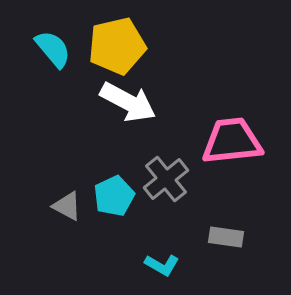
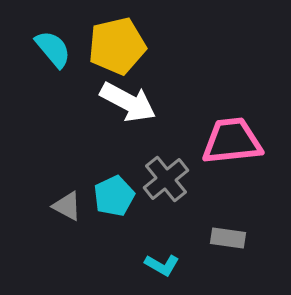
gray rectangle: moved 2 px right, 1 px down
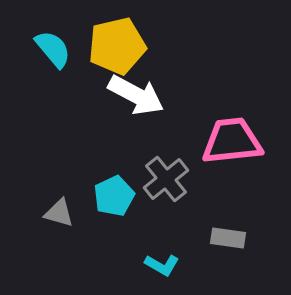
white arrow: moved 8 px right, 7 px up
gray triangle: moved 8 px left, 7 px down; rotated 12 degrees counterclockwise
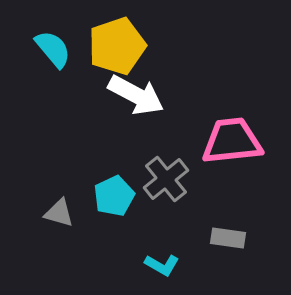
yellow pentagon: rotated 6 degrees counterclockwise
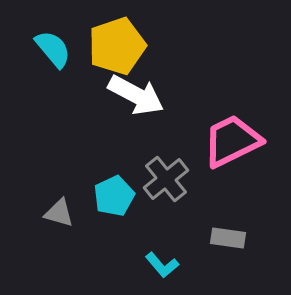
pink trapezoid: rotated 20 degrees counterclockwise
cyan L-shape: rotated 20 degrees clockwise
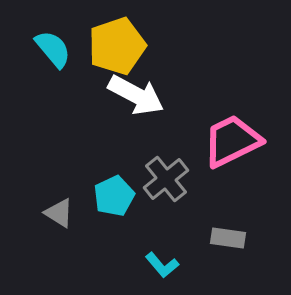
gray triangle: rotated 16 degrees clockwise
